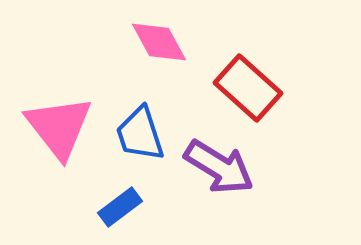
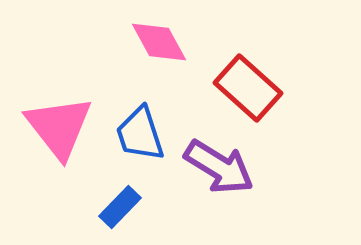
blue rectangle: rotated 9 degrees counterclockwise
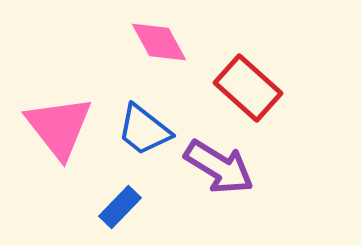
blue trapezoid: moved 4 px right, 4 px up; rotated 34 degrees counterclockwise
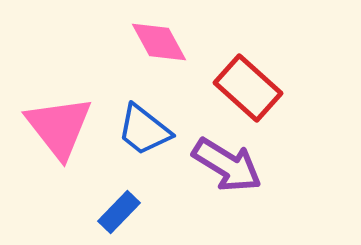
purple arrow: moved 8 px right, 2 px up
blue rectangle: moved 1 px left, 5 px down
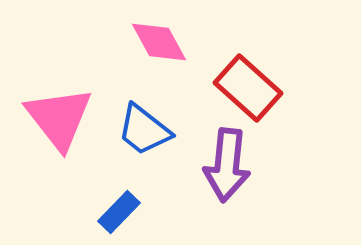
pink triangle: moved 9 px up
purple arrow: rotated 64 degrees clockwise
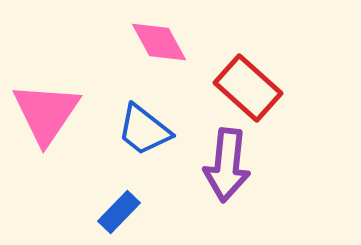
pink triangle: moved 13 px left, 5 px up; rotated 12 degrees clockwise
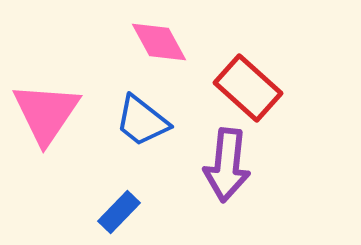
blue trapezoid: moved 2 px left, 9 px up
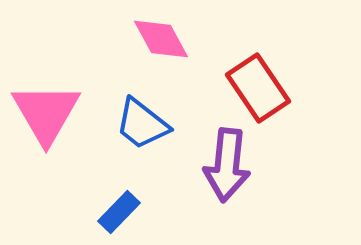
pink diamond: moved 2 px right, 3 px up
red rectangle: moved 10 px right; rotated 14 degrees clockwise
pink triangle: rotated 4 degrees counterclockwise
blue trapezoid: moved 3 px down
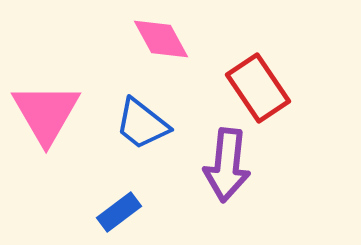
blue rectangle: rotated 9 degrees clockwise
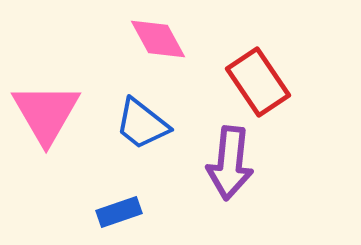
pink diamond: moved 3 px left
red rectangle: moved 6 px up
purple arrow: moved 3 px right, 2 px up
blue rectangle: rotated 18 degrees clockwise
